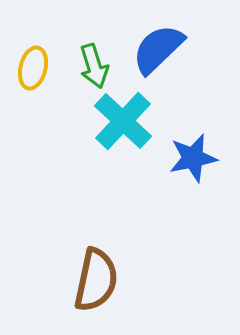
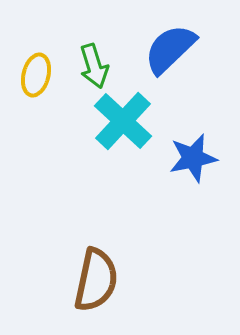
blue semicircle: moved 12 px right
yellow ellipse: moved 3 px right, 7 px down
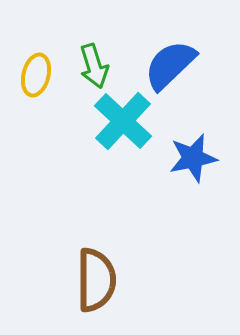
blue semicircle: moved 16 px down
brown semicircle: rotated 12 degrees counterclockwise
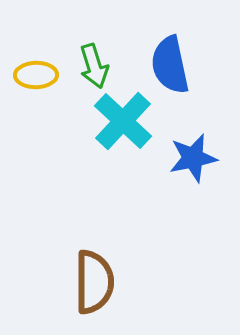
blue semicircle: rotated 58 degrees counterclockwise
yellow ellipse: rotated 75 degrees clockwise
brown semicircle: moved 2 px left, 2 px down
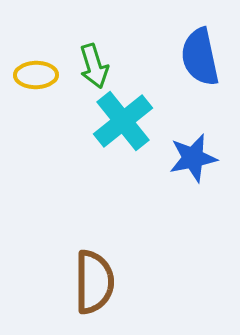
blue semicircle: moved 30 px right, 8 px up
cyan cross: rotated 8 degrees clockwise
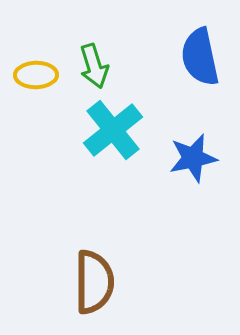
cyan cross: moved 10 px left, 9 px down
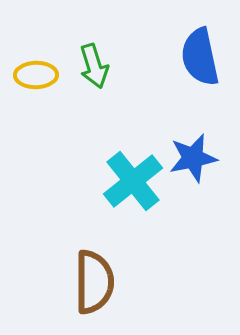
cyan cross: moved 20 px right, 51 px down
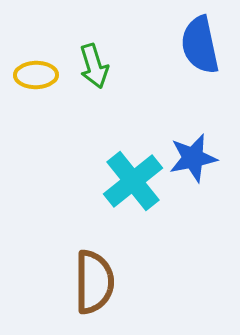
blue semicircle: moved 12 px up
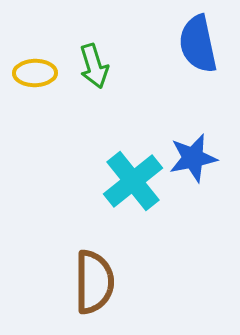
blue semicircle: moved 2 px left, 1 px up
yellow ellipse: moved 1 px left, 2 px up
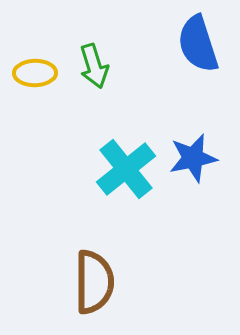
blue semicircle: rotated 6 degrees counterclockwise
cyan cross: moved 7 px left, 12 px up
